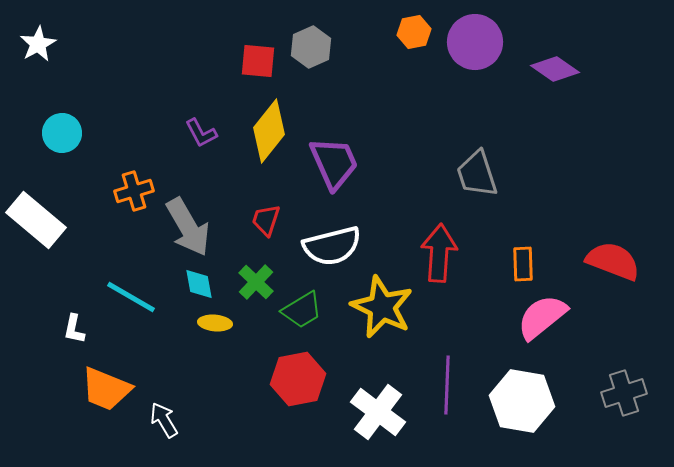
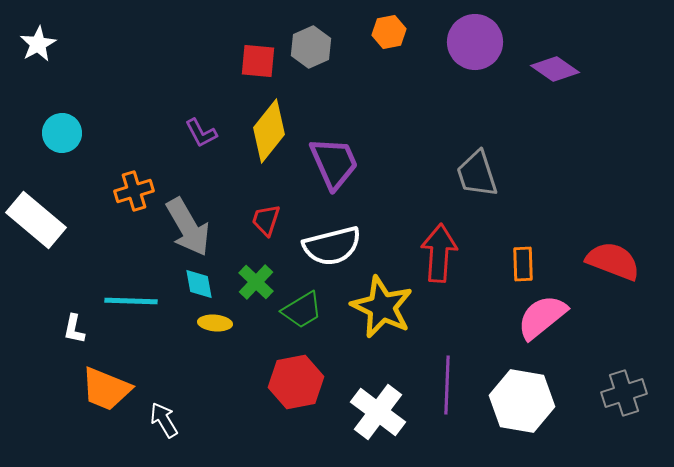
orange hexagon: moved 25 px left
cyan line: moved 4 px down; rotated 28 degrees counterclockwise
red hexagon: moved 2 px left, 3 px down
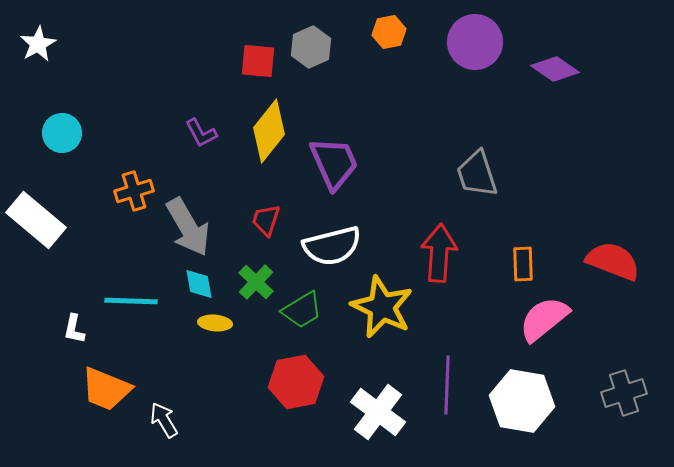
pink semicircle: moved 2 px right, 2 px down
